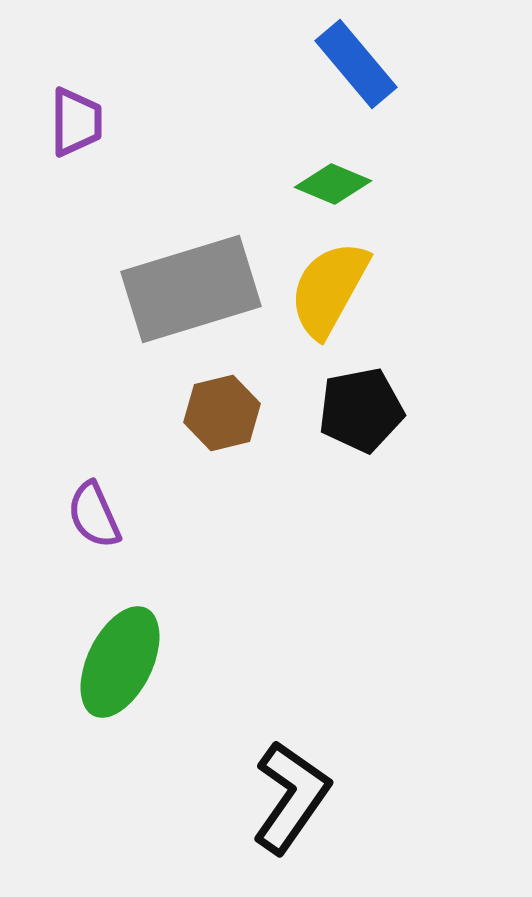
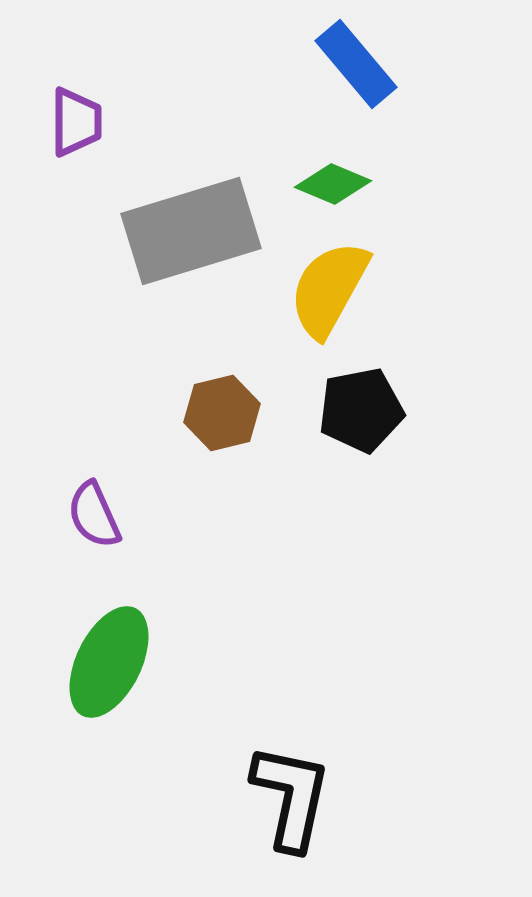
gray rectangle: moved 58 px up
green ellipse: moved 11 px left
black L-shape: rotated 23 degrees counterclockwise
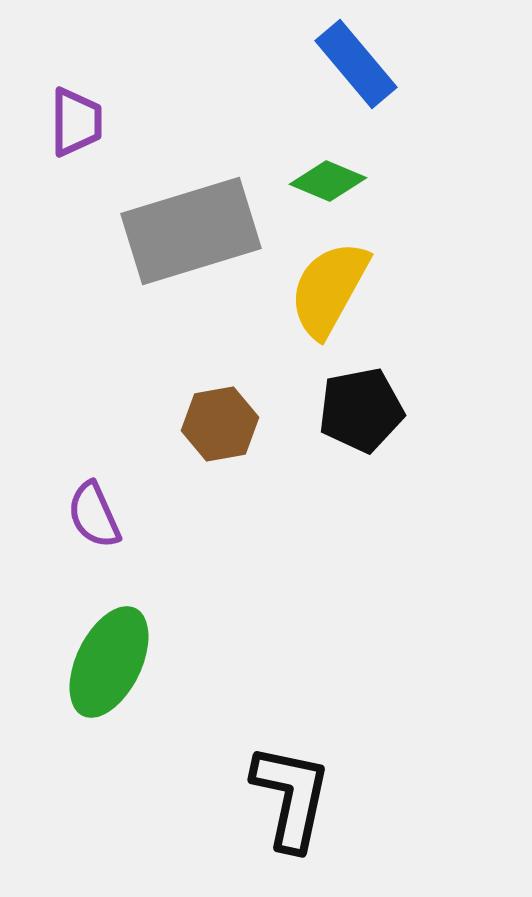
green diamond: moved 5 px left, 3 px up
brown hexagon: moved 2 px left, 11 px down; rotated 4 degrees clockwise
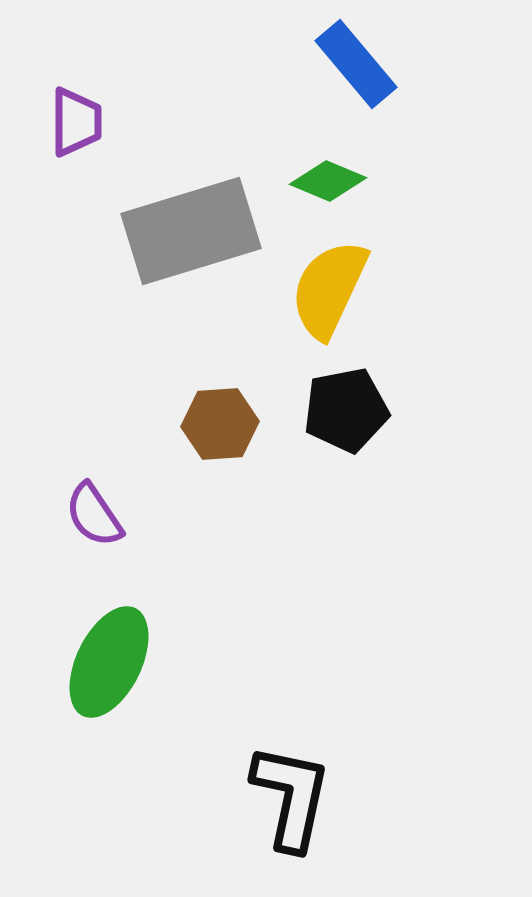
yellow semicircle: rotated 4 degrees counterclockwise
black pentagon: moved 15 px left
brown hexagon: rotated 6 degrees clockwise
purple semicircle: rotated 10 degrees counterclockwise
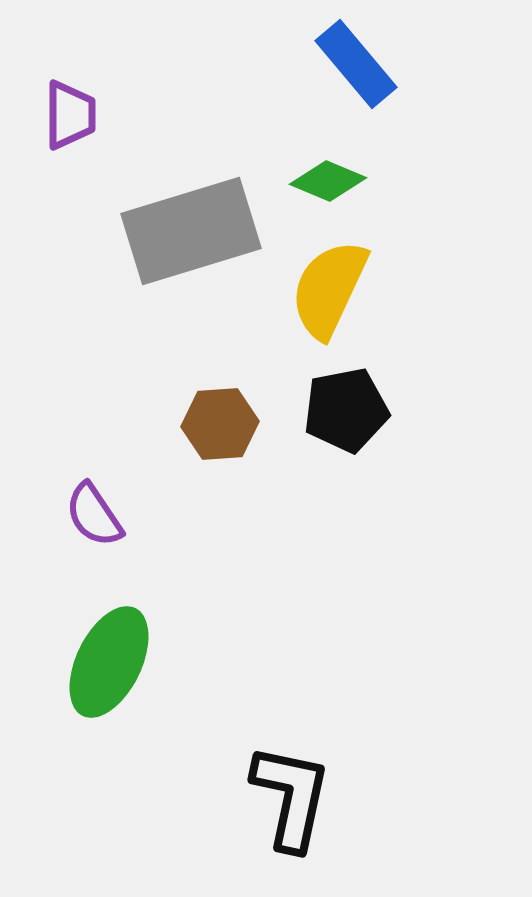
purple trapezoid: moved 6 px left, 7 px up
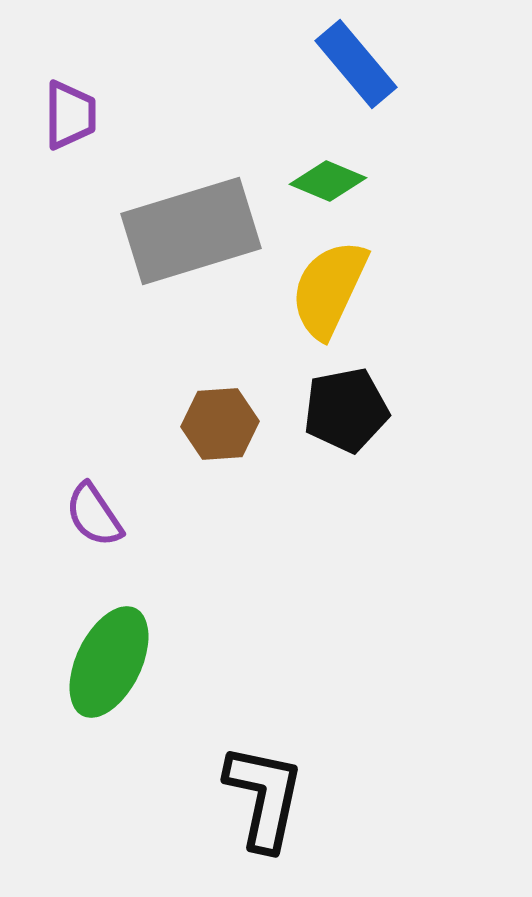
black L-shape: moved 27 px left
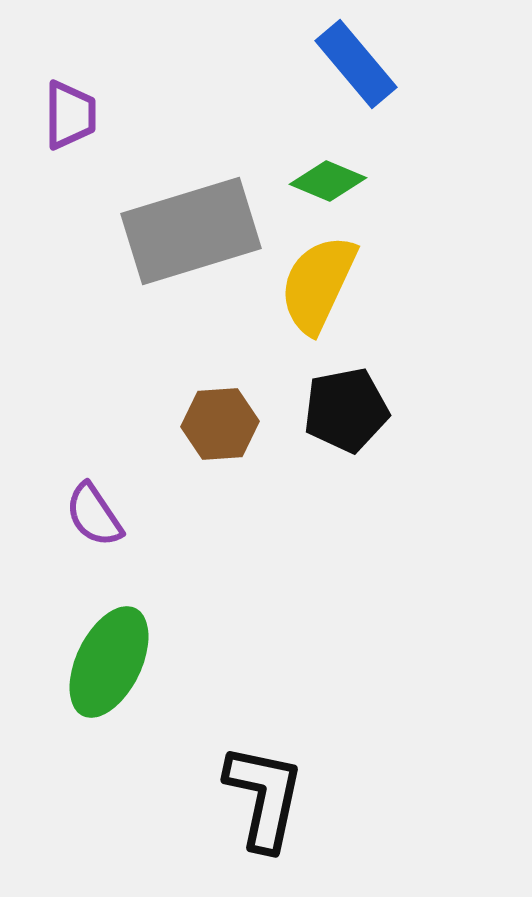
yellow semicircle: moved 11 px left, 5 px up
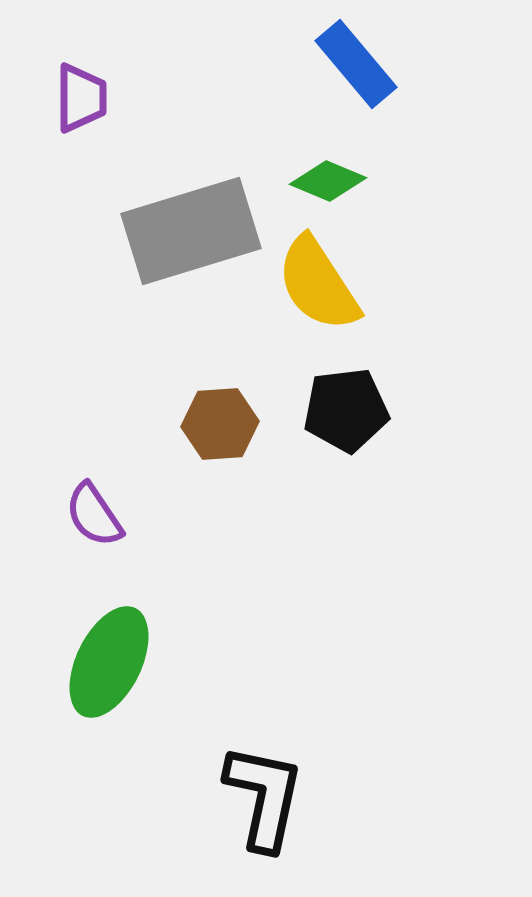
purple trapezoid: moved 11 px right, 17 px up
yellow semicircle: rotated 58 degrees counterclockwise
black pentagon: rotated 4 degrees clockwise
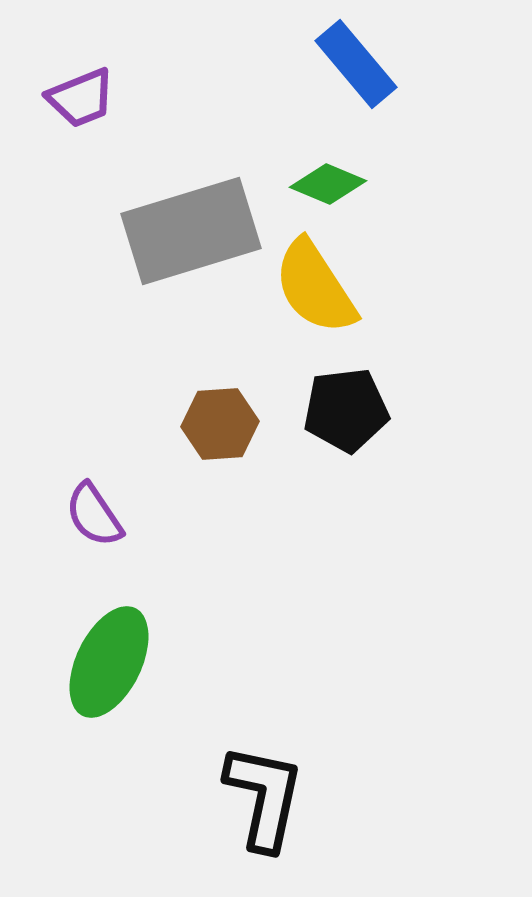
purple trapezoid: rotated 68 degrees clockwise
green diamond: moved 3 px down
yellow semicircle: moved 3 px left, 3 px down
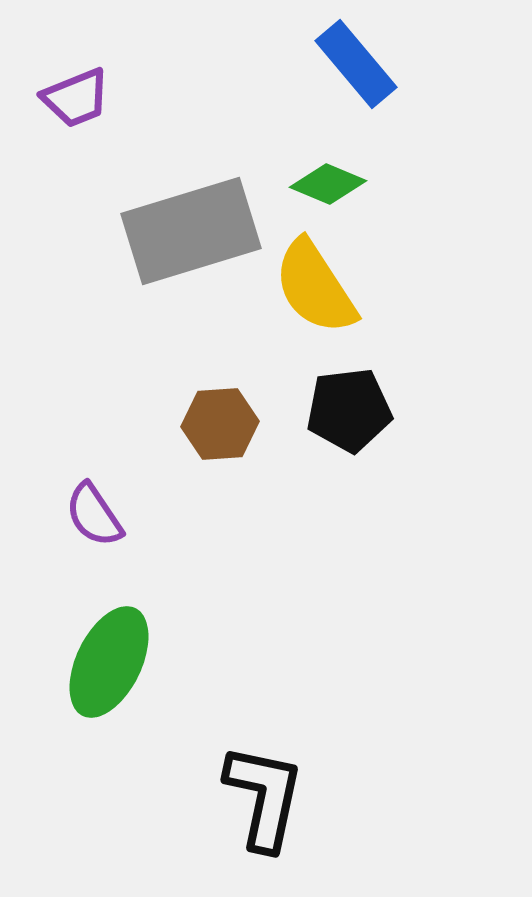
purple trapezoid: moved 5 px left
black pentagon: moved 3 px right
